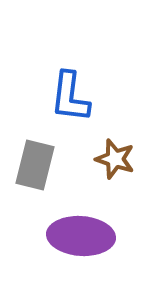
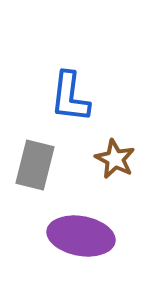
brown star: rotated 9 degrees clockwise
purple ellipse: rotated 6 degrees clockwise
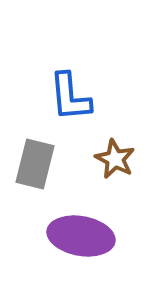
blue L-shape: rotated 12 degrees counterclockwise
gray rectangle: moved 1 px up
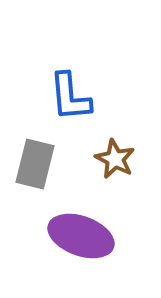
purple ellipse: rotated 10 degrees clockwise
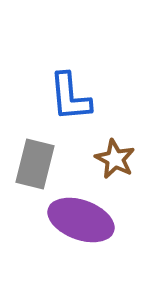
purple ellipse: moved 16 px up
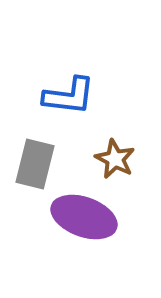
blue L-shape: moved 1 px left, 1 px up; rotated 78 degrees counterclockwise
purple ellipse: moved 3 px right, 3 px up
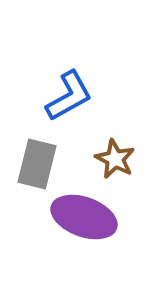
blue L-shape: rotated 36 degrees counterclockwise
gray rectangle: moved 2 px right
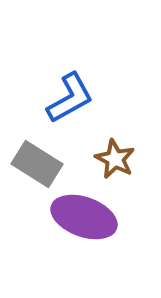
blue L-shape: moved 1 px right, 2 px down
gray rectangle: rotated 72 degrees counterclockwise
